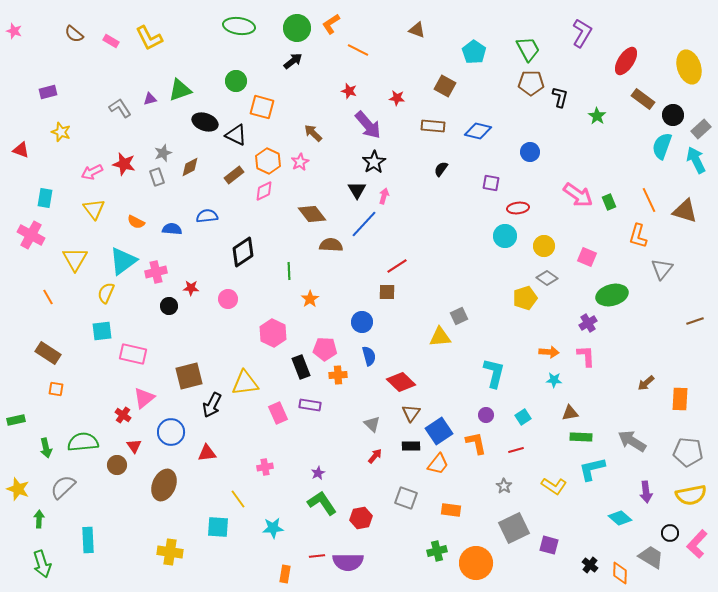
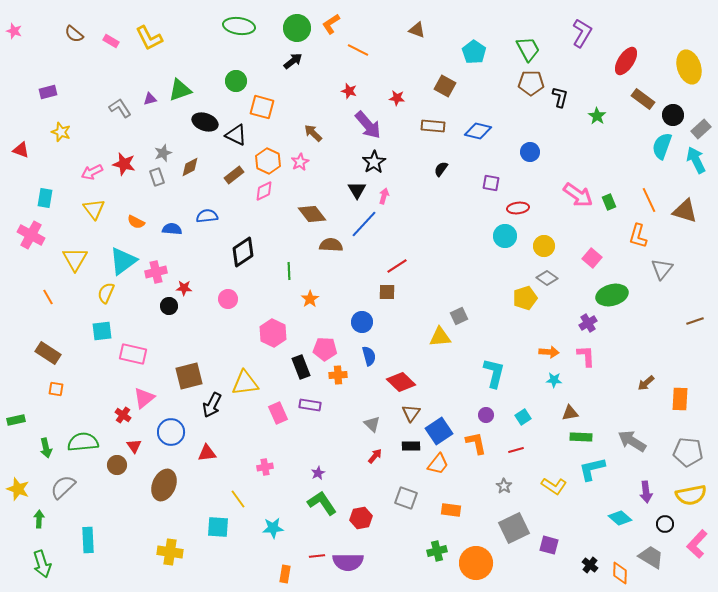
pink square at (587, 257): moved 5 px right, 1 px down; rotated 18 degrees clockwise
red star at (191, 288): moved 7 px left
black circle at (670, 533): moved 5 px left, 9 px up
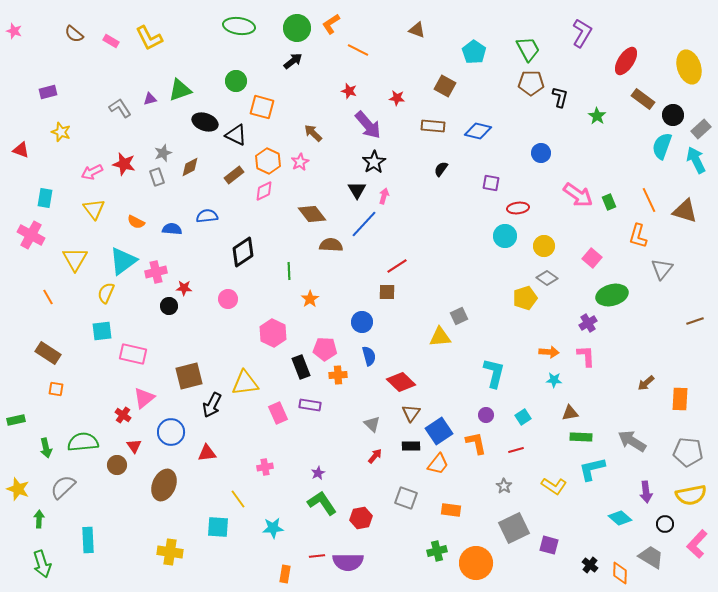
blue circle at (530, 152): moved 11 px right, 1 px down
